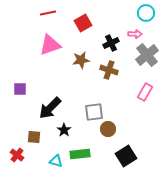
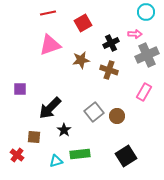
cyan circle: moved 1 px up
gray cross: rotated 15 degrees clockwise
pink rectangle: moved 1 px left
gray square: rotated 30 degrees counterclockwise
brown circle: moved 9 px right, 13 px up
cyan triangle: rotated 32 degrees counterclockwise
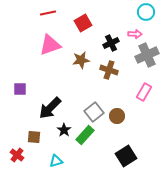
green rectangle: moved 5 px right, 19 px up; rotated 42 degrees counterclockwise
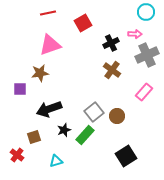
brown star: moved 41 px left, 13 px down
brown cross: moved 3 px right; rotated 18 degrees clockwise
pink rectangle: rotated 12 degrees clockwise
black arrow: moved 1 px left, 1 px down; rotated 25 degrees clockwise
black star: rotated 16 degrees clockwise
brown square: rotated 24 degrees counterclockwise
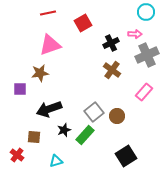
brown square: rotated 24 degrees clockwise
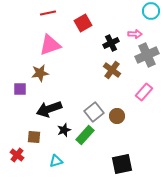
cyan circle: moved 5 px right, 1 px up
black square: moved 4 px left, 8 px down; rotated 20 degrees clockwise
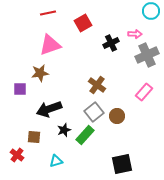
brown cross: moved 15 px left, 15 px down
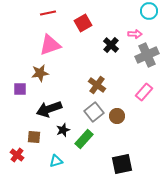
cyan circle: moved 2 px left
black cross: moved 2 px down; rotated 21 degrees counterclockwise
black star: moved 1 px left
green rectangle: moved 1 px left, 4 px down
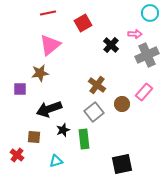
cyan circle: moved 1 px right, 2 px down
pink triangle: rotated 20 degrees counterclockwise
brown circle: moved 5 px right, 12 px up
green rectangle: rotated 48 degrees counterclockwise
